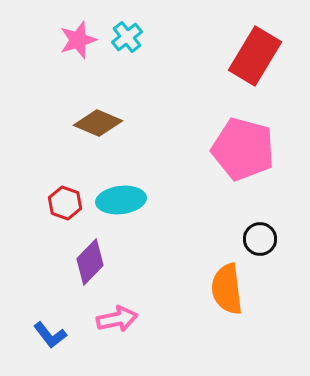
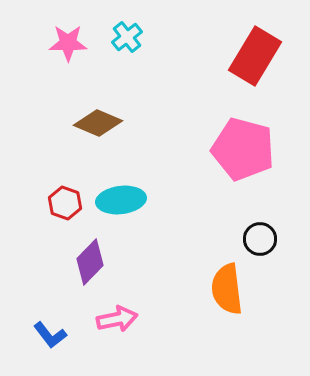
pink star: moved 10 px left, 3 px down; rotated 18 degrees clockwise
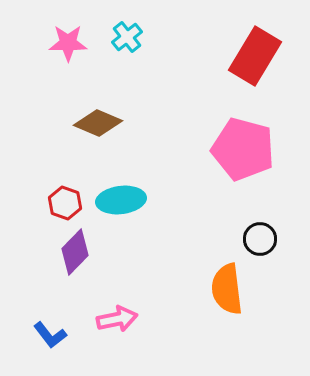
purple diamond: moved 15 px left, 10 px up
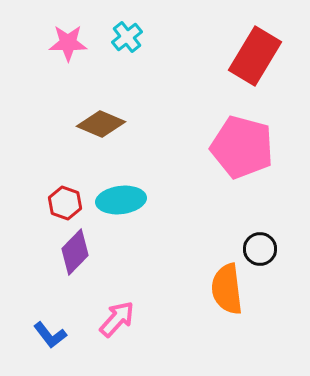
brown diamond: moved 3 px right, 1 px down
pink pentagon: moved 1 px left, 2 px up
black circle: moved 10 px down
pink arrow: rotated 36 degrees counterclockwise
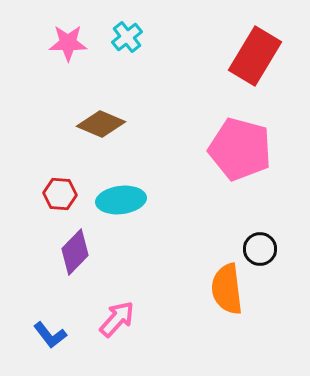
pink pentagon: moved 2 px left, 2 px down
red hexagon: moved 5 px left, 9 px up; rotated 16 degrees counterclockwise
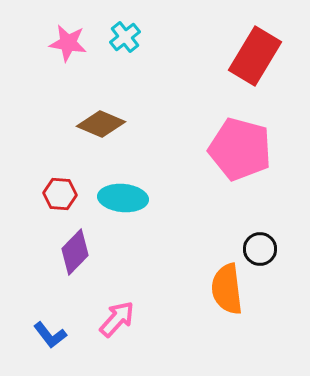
cyan cross: moved 2 px left
pink star: rotated 9 degrees clockwise
cyan ellipse: moved 2 px right, 2 px up; rotated 12 degrees clockwise
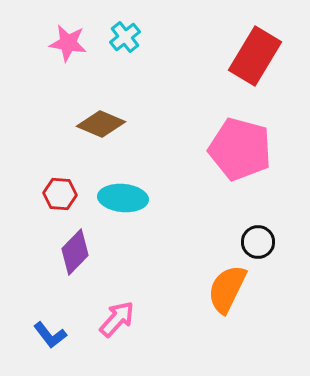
black circle: moved 2 px left, 7 px up
orange semicircle: rotated 33 degrees clockwise
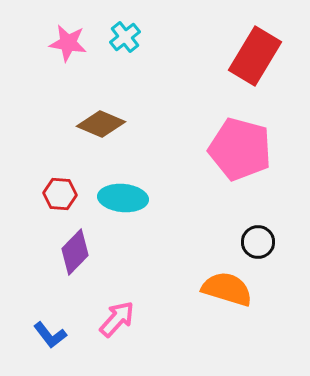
orange semicircle: rotated 81 degrees clockwise
